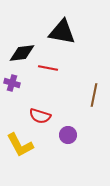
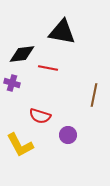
black diamond: moved 1 px down
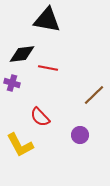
black triangle: moved 15 px left, 12 px up
brown line: rotated 35 degrees clockwise
red semicircle: moved 1 px down; rotated 30 degrees clockwise
purple circle: moved 12 px right
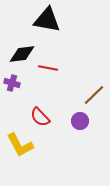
purple circle: moved 14 px up
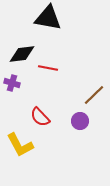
black triangle: moved 1 px right, 2 px up
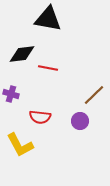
black triangle: moved 1 px down
purple cross: moved 1 px left, 11 px down
red semicircle: rotated 40 degrees counterclockwise
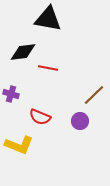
black diamond: moved 1 px right, 2 px up
red semicircle: rotated 15 degrees clockwise
yellow L-shape: moved 1 px left; rotated 40 degrees counterclockwise
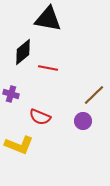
black diamond: rotated 32 degrees counterclockwise
purple circle: moved 3 px right
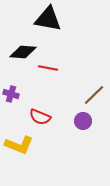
black diamond: rotated 44 degrees clockwise
